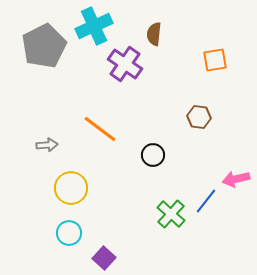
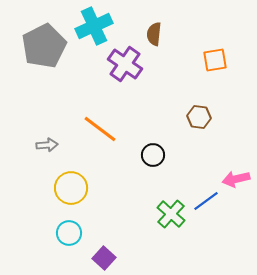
blue line: rotated 16 degrees clockwise
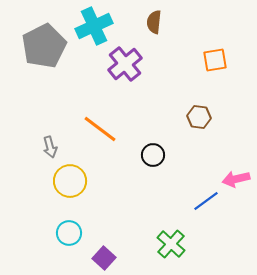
brown semicircle: moved 12 px up
purple cross: rotated 16 degrees clockwise
gray arrow: moved 3 px right, 2 px down; rotated 80 degrees clockwise
yellow circle: moved 1 px left, 7 px up
green cross: moved 30 px down
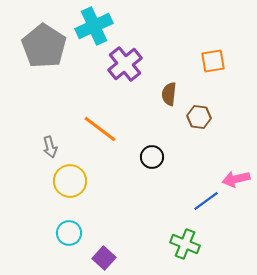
brown semicircle: moved 15 px right, 72 px down
gray pentagon: rotated 12 degrees counterclockwise
orange square: moved 2 px left, 1 px down
black circle: moved 1 px left, 2 px down
green cross: moved 14 px right; rotated 20 degrees counterclockwise
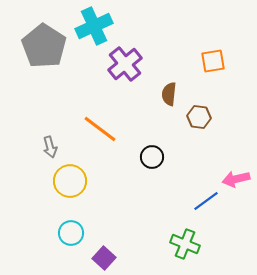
cyan circle: moved 2 px right
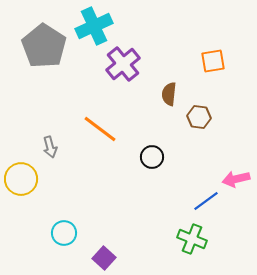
purple cross: moved 2 px left
yellow circle: moved 49 px left, 2 px up
cyan circle: moved 7 px left
green cross: moved 7 px right, 5 px up
